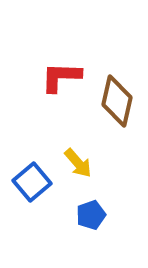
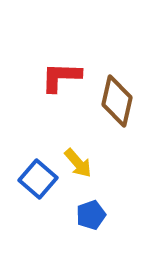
blue square: moved 6 px right, 3 px up; rotated 9 degrees counterclockwise
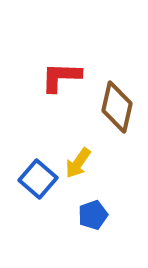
brown diamond: moved 6 px down
yellow arrow: rotated 76 degrees clockwise
blue pentagon: moved 2 px right
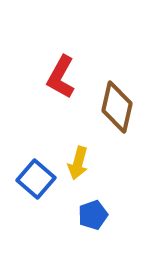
red L-shape: rotated 63 degrees counterclockwise
yellow arrow: rotated 20 degrees counterclockwise
blue square: moved 2 px left
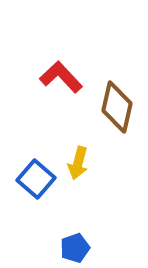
red L-shape: rotated 108 degrees clockwise
blue pentagon: moved 18 px left, 33 px down
